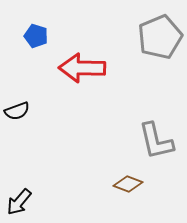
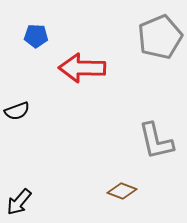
blue pentagon: rotated 15 degrees counterclockwise
brown diamond: moved 6 px left, 7 px down
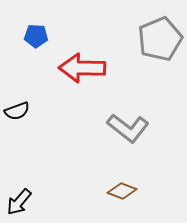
gray pentagon: moved 2 px down
gray L-shape: moved 28 px left, 13 px up; rotated 39 degrees counterclockwise
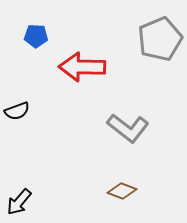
red arrow: moved 1 px up
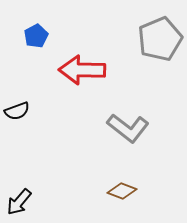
blue pentagon: rotated 30 degrees counterclockwise
red arrow: moved 3 px down
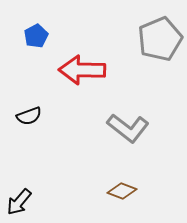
black semicircle: moved 12 px right, 5 px down
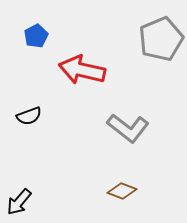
gray pentagon: moved 1 px right
red arrow: rotated 12 degrees clockwise
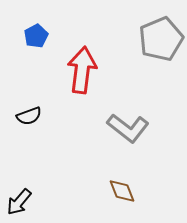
red arrow: rotated 84 degrees clockwise
brown diamond: rotated 48 degrees clockwise
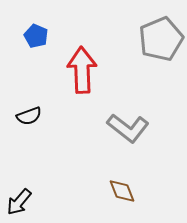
blue pentagon: rotated 20 degrees counterclockwise
red arrow: rotated 9 degrees counterclockwise
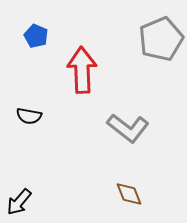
black semicircle: rotated 30 degrees clockwise
brown diamond: moved 7 px right, 3 px down
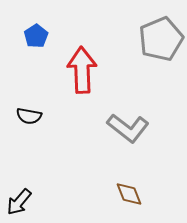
blue pentagon: rotated 15 degrees clockwise
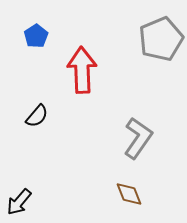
black semicircle: moved 8 px right; rotated 60 degrees counterclockwise
gray L-shape: moved 10 px right, 10 px down; rotated 93 degrees counterclockwise
